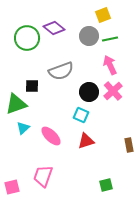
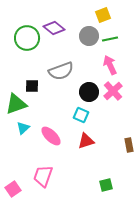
pink square: moved 1 px right, 2 px down; rotated 21 degrees counterclockwise
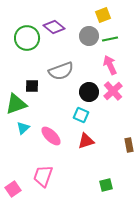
purple diamond: moved 1 px up
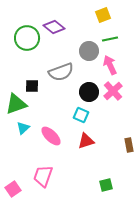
gray circle: moved 15 px down
gray semicircle: moved 1 px down
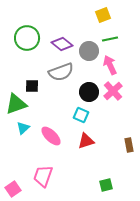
purple diamond: moved 8 px right, 17 px down
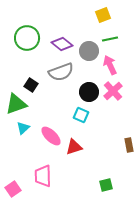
black square: moved 1 px left, 1 px up; rotated 32 degrees clockwise
red triangle: moved 12 px left, 6 px down
pink trapezoid: rotated 20 degrees counterclockwise
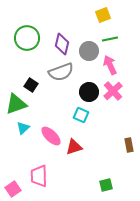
purple diamond: rotated 65 degrees clockwise
pink trapezoid: moved 4 px left
